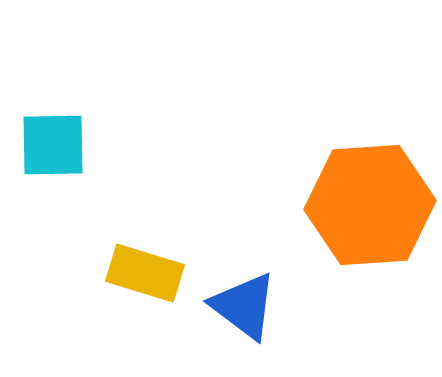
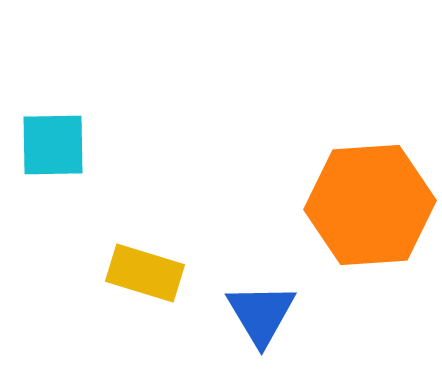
blue triangle: moved 17 px right, 8 px down; rotated 22 degrees clockwise
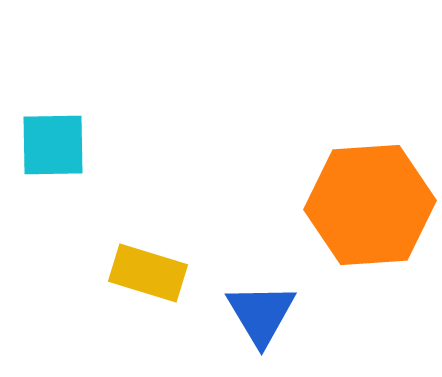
yellow rectangle: moved 3 px right
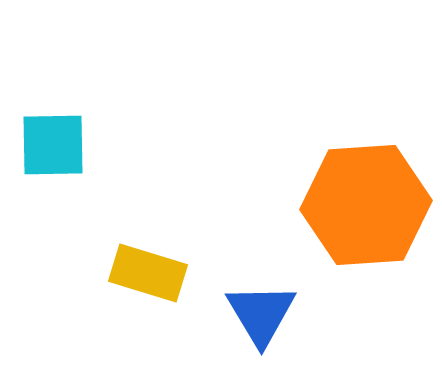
orange hexagon: moved 4 px left
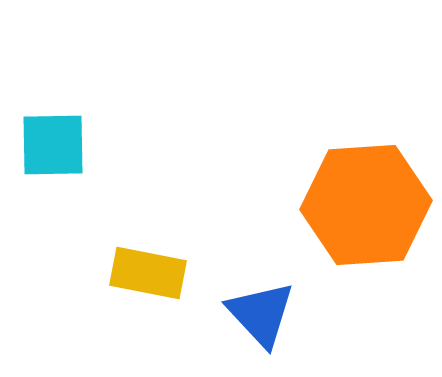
yellow rectangle: rotated 6 degrees counterclockwise
blue triangle: rotated 12 degrees counterclockwise
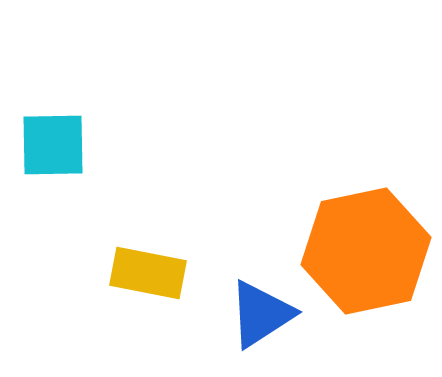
orange hexagon: moved 46 px down; rotated 8 degrees counterclockwise
blue triangle: rotated 40 degrees clockwise
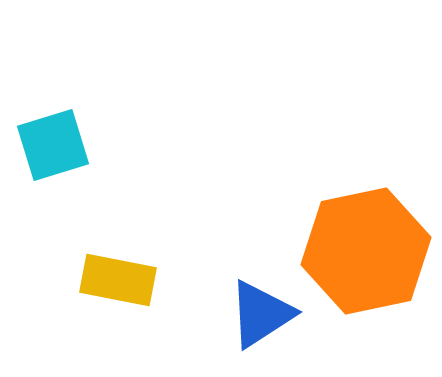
cyan square: rotated 16 degrees counterclockwise
yellow rectangle: moved 30 px left, 7 px down
